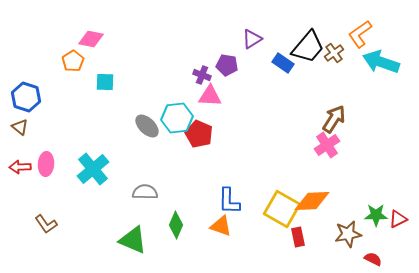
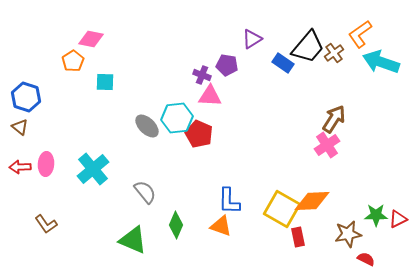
gray semicircle: rotated 50 degrees clockwise
red semicircle: moved 7 px left
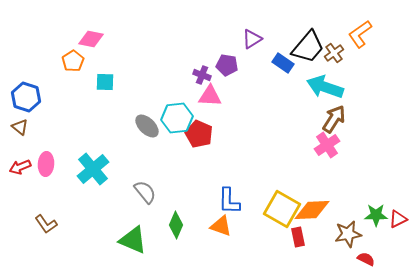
cyan arrow: moved 56 px left, 25 px down
red arrow: rotated 20 degrees counterclockwise
orange diamond: moved 9 px down
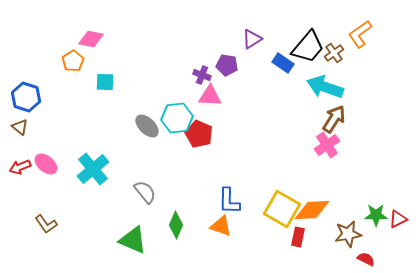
pink ellipse: rotated 55 degrees counterclockwise
red rectangle: rotated 24 degrees clockwise
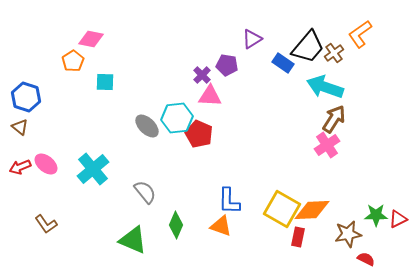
purple cross: rotated 24 degrees clockwise
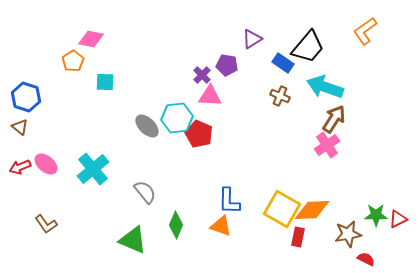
orange L-shape: moved 5 px right, 3 px up
brown cross: moved 54 px left, 43 px down; rotated 30 degrees counterclockwise
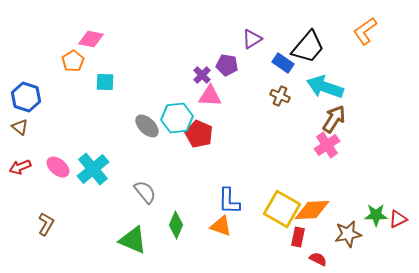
pink ellipse: moved 12 px right, 3 px down
brown L-shape: rotated 115 degrees counterclockwise
red semicircle: moved 48 px left
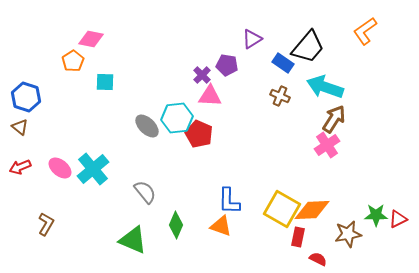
pink ellipse: moved 2 px right, 1 px down
